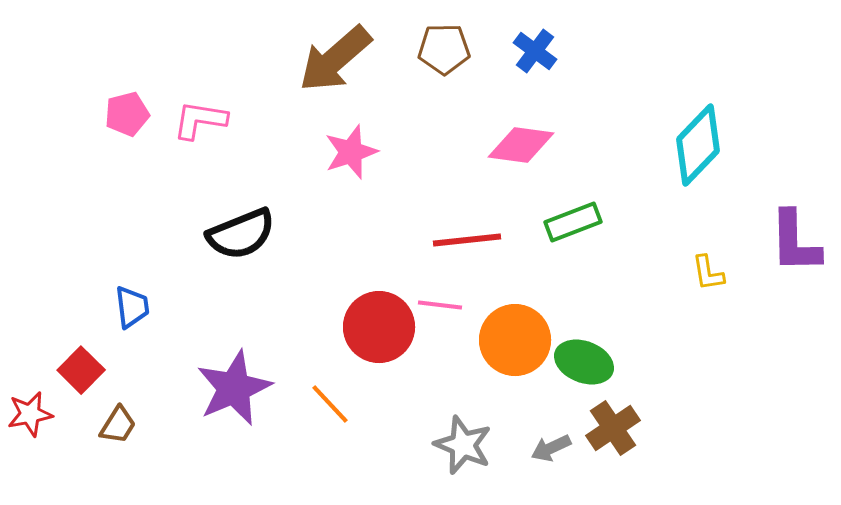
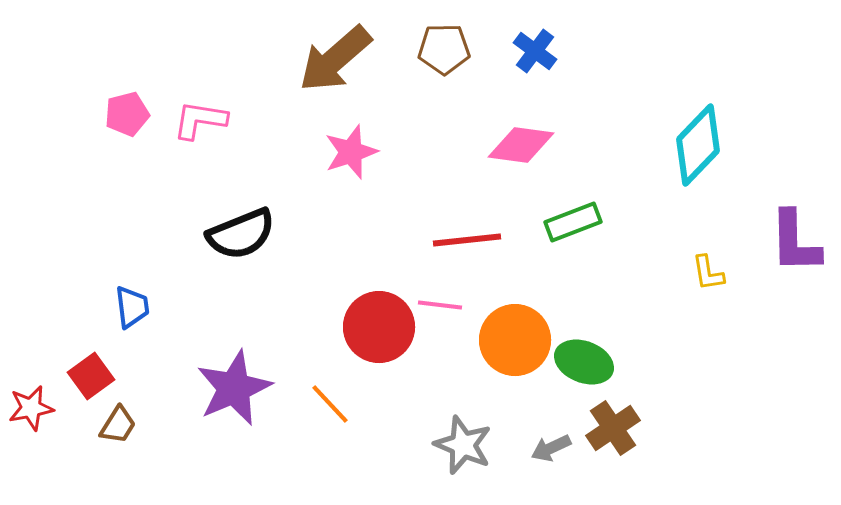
red square: moved 10 px right, 6 px down; rotated 9 degrees clockwise
red star: moved 1 px right, 6 px up
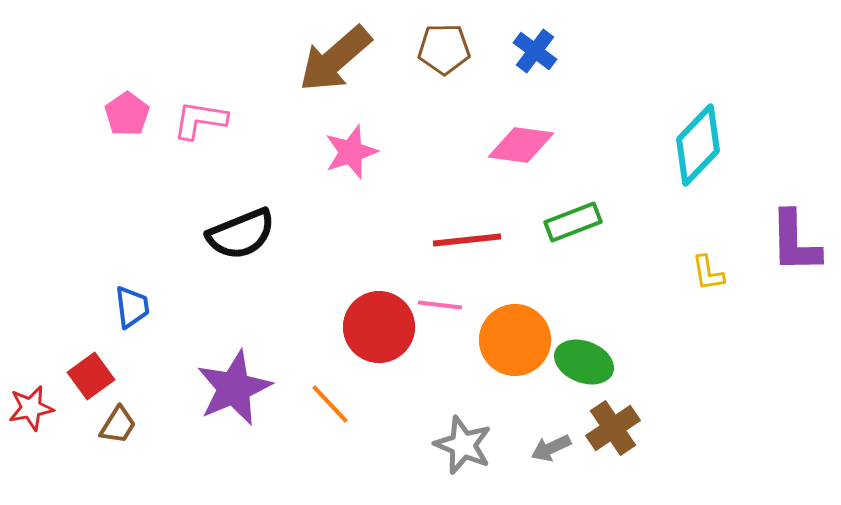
pink pentagon: rotated 21 degrees counterclockwise
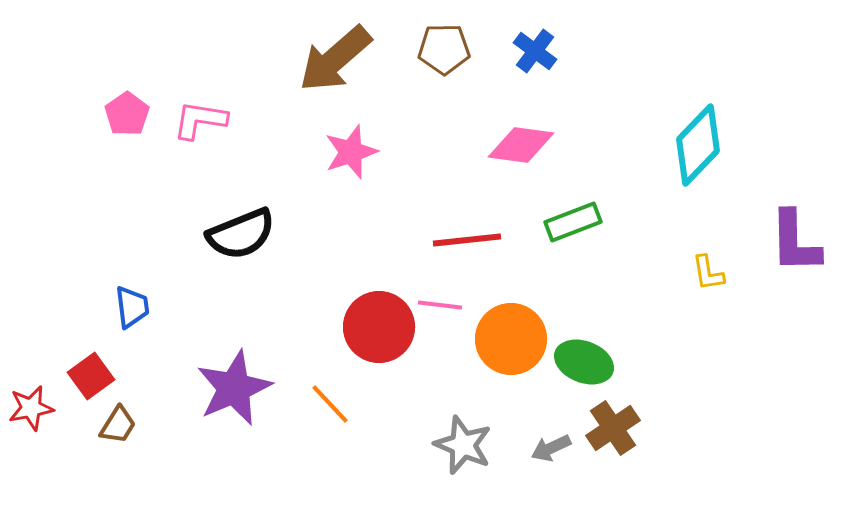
orange circle: moved 4 px left, 1 px up
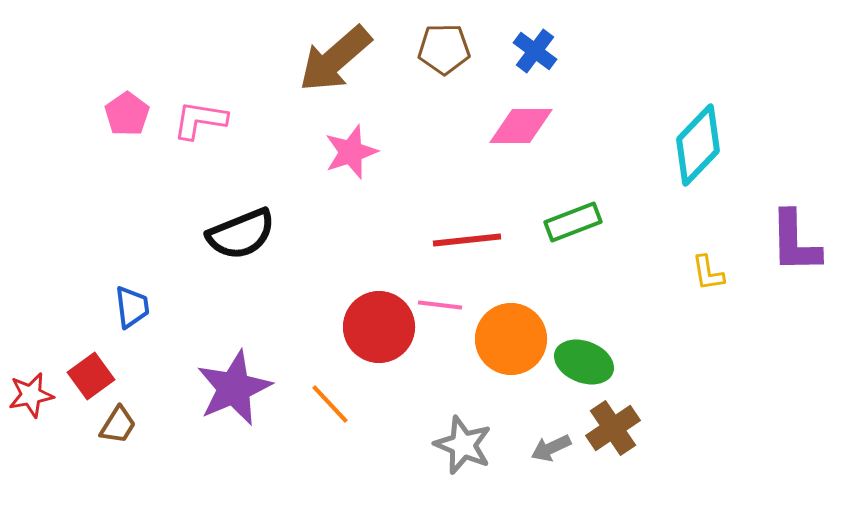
pink diamond: moved 19 px up; rotated 8 degrees counterclockwise
red star: moved 13 px up
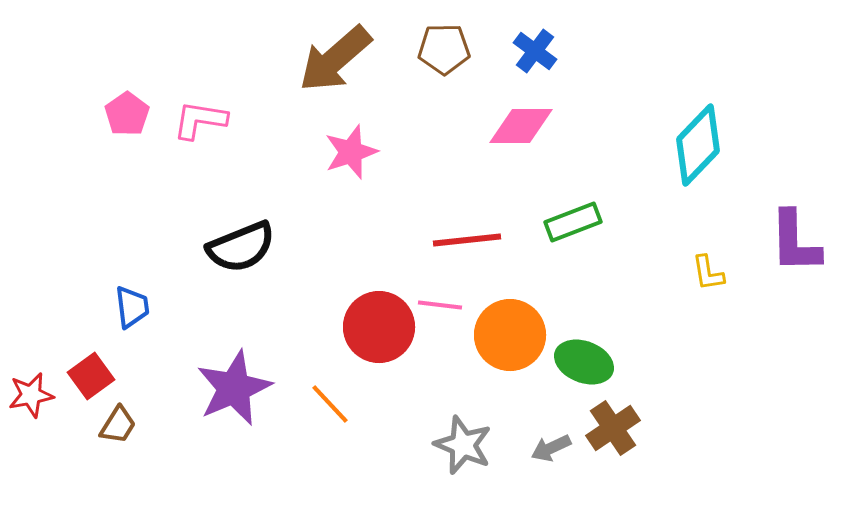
black semicircle: moved 13 px down
orange circle: moved 1 px left, 4 px up
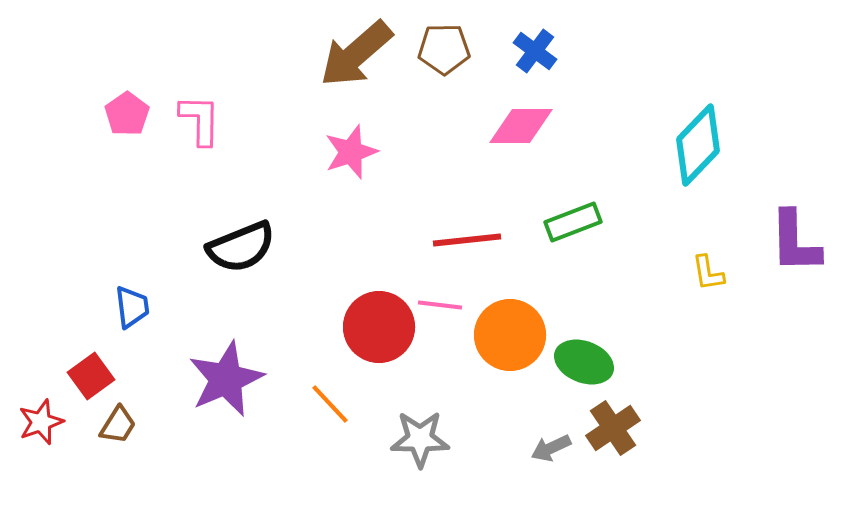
brown arrow: moved 21 px right, 5 px up
pink L-shape: rotated 82 degrees clockwise
purple star: moved 8 px left, 9 px up
red star: moved 10 px right, 27 px down; rotated 9 degrees counterclockwise
gray star: moved 43 px left, 6 px up; rotated 22 degrees counterclockwise
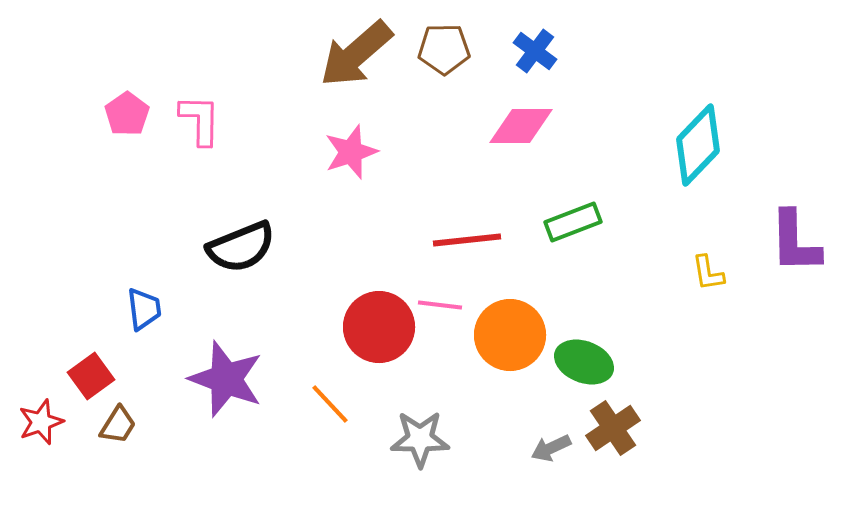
blue trapezoid: moved 12 px right, 2 px down
purple star: rotated 28 degrees counterclockwise
